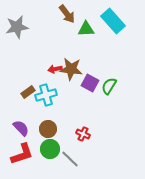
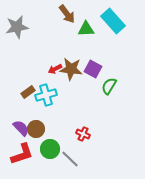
red arrow: rotated 16 degrees counterclockwise
purple square: moved 3 px right, 14 px up
brown circle: moved 12 px left
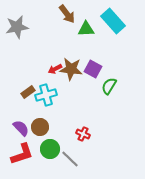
brown circle: moved 4 px right, 2 px up
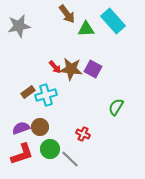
gray star: moved 2 px right, 1 px up
red arrow: moved 2 px up; rotated 104 degrees counterclockwise
green semicircle: moved 7 px right, 21 px down
purple semicircle: rotated 66 degrees counterclockwise
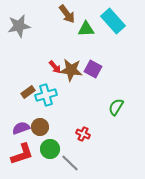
brown star: moved 1 px down
gray line: moved 4 px down
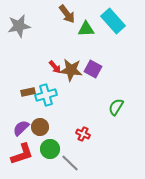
brown rectangle: rotated 24 degrees clockwise
purple semicircle: rotated 24 degrees counterclockwise
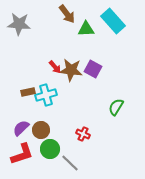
gray star: moved 2 px up; rotated 15 degrees clockwise
brown circle: moved 1 px right, 3 px down
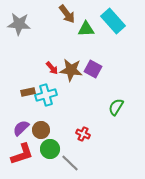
red arrow: moved 3 px left, 1 px down
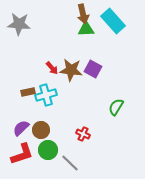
brown arrow: moved 16 px right; rotated 24 degrees clockwise
green circle: moved 2 px left, 1 px down
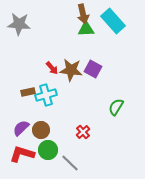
red cross: moved 2 px up; rotated 24 degrees clockwise
red L-shape: rotated 145 degrees counterclockwise
